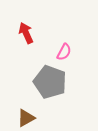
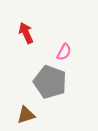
brown triangle: moved 3 px up; rotated 12 degrees clockwise
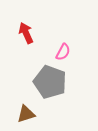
pink semicircle: moved 1 px left
brown triangle: moved 1 px up
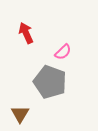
pink semicircle: rotated 18 degrees clockwise
brown triangle: moved 6 px left; rotated 42 degrees counterclockwise
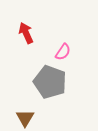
pink semicircle: rotated 12 degrees counterclockwise
brown triangle: moved 5 px right, 4 px down
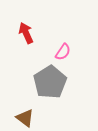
gray pentagon: rotated 20 degrees clockwise
brown triangle: rotated 24 degrees counterclockwise
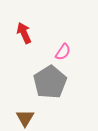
red arrow: moved 2 px left
brown triangle: rotated 24 degrees clockwise
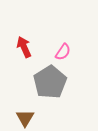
red arrow: moved 14 px down
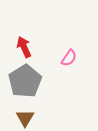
pink semicircle: moved 6 px right, 6 px down
gray pentagon: moved 25 px left, 1 px up
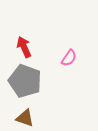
gray pentagon: rotated 20 degrees counterclockwise
brown triangle: rotated 42 degrees counterclockwise
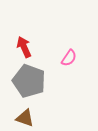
gray pentagon: moved 4 px right
